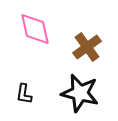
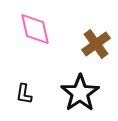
brown cross: moved 9 px right, 3 px up
black star: rotated 24 degrees clockwise
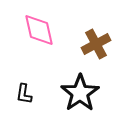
pink diamond: moved 4 px right, 1 px down
brown cross: rotated 8 degrees clockwise
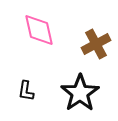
black L-shape: moved 2 px right, 3 px up
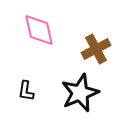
brown cross: moved 5 px down
black star: rotated 12 degrees clockwise
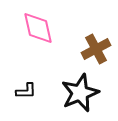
pink diamond: moved 1 px left, 2 px up
black L-shape: rotated 100 degrees counterclockwise
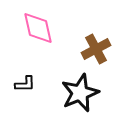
black L-shape: moved 1 px left, 7 px up
